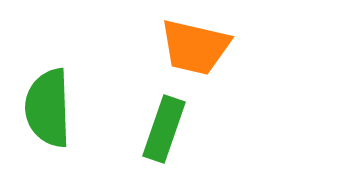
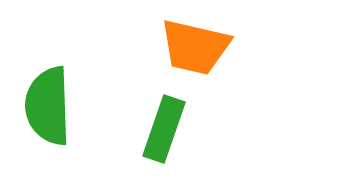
green semicircle: moved 2 px up
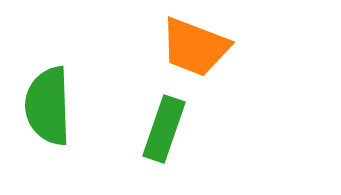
orange trapezoid: rotated 8 degrees clockwise
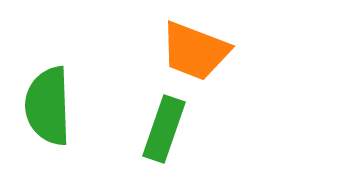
orange trapezoid: moved 4 px down
